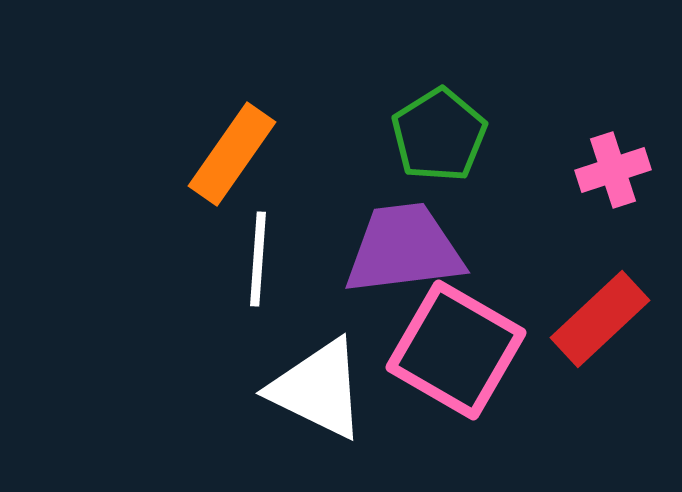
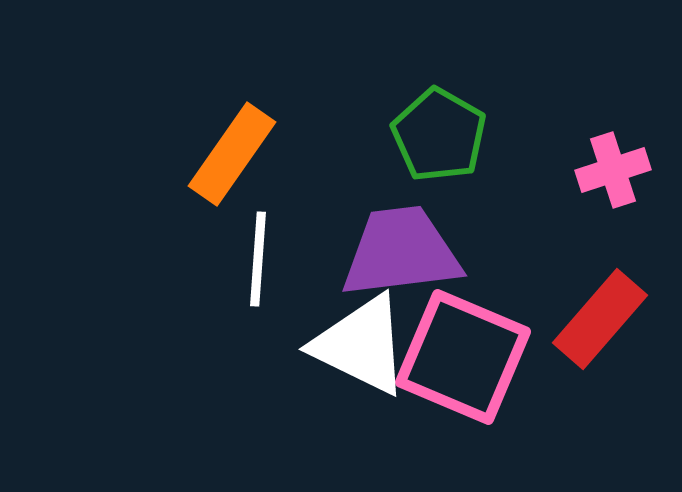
green pentagon: rotated 10 degrees counterclockwise
purple trapezoid: moved 3 px left, 3 px down
red rectangle: rotated 6 degrees counterclockwise
pink square: moved 7 px right, 7 px down; rotated 7 degrees counterclockwise
white triangle: moved 43 px right, 44 px up
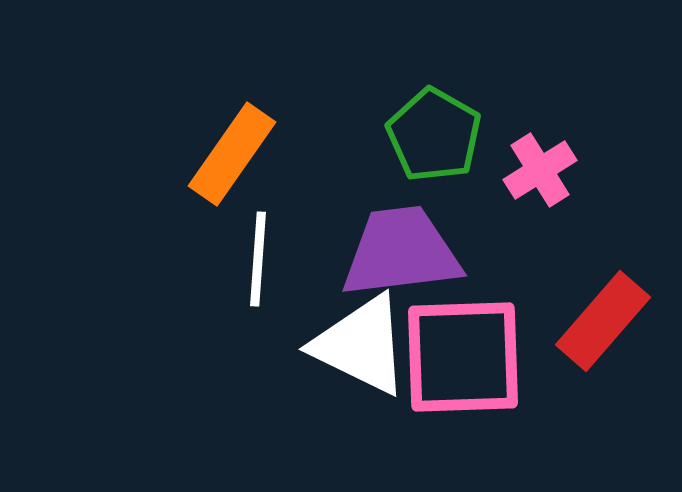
green pentagon: moved 5 px left
pink cross: moved 73 px left; rotated 14 degrees counterclockwise
red rectangle: moved 3 px right, 2 px down
pink square: rotated 25 degrees counterclockwise
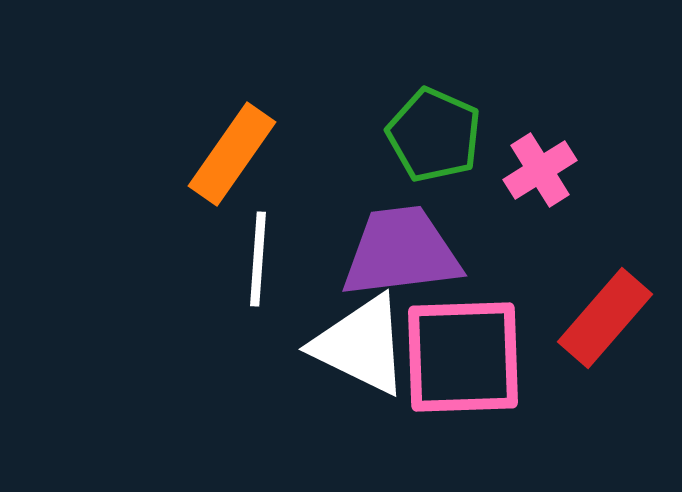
green pentagon: rotated 6 degrees counterclockwise
red rectangle: moved 2 px right, 3 px up
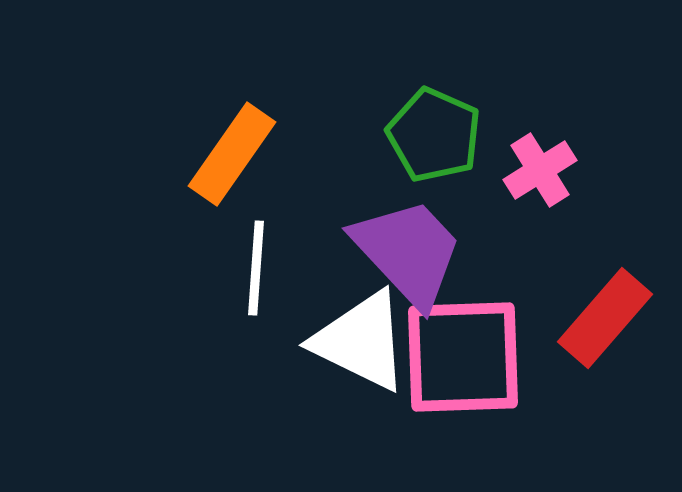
purple trapezoid: moved 7 px right; rotated 54 degrees clockwise
white line: moved 2 px left, 9 px down
white triangle: moved 4 px up
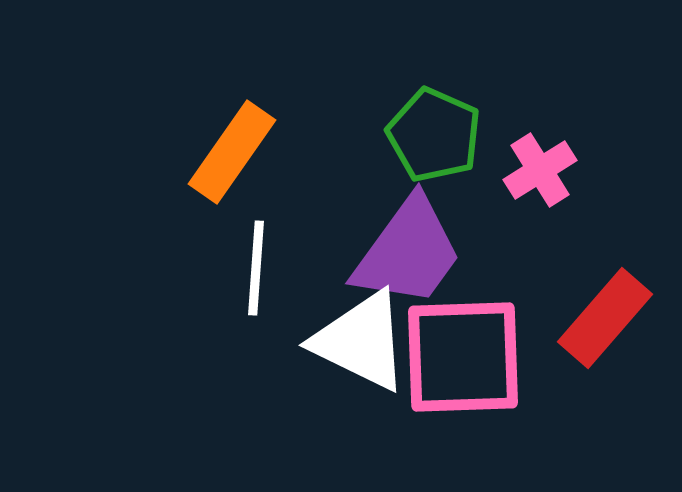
orange rectangle: moved 2 px up
purple trapezoid: rotated 79 degrees clockwise
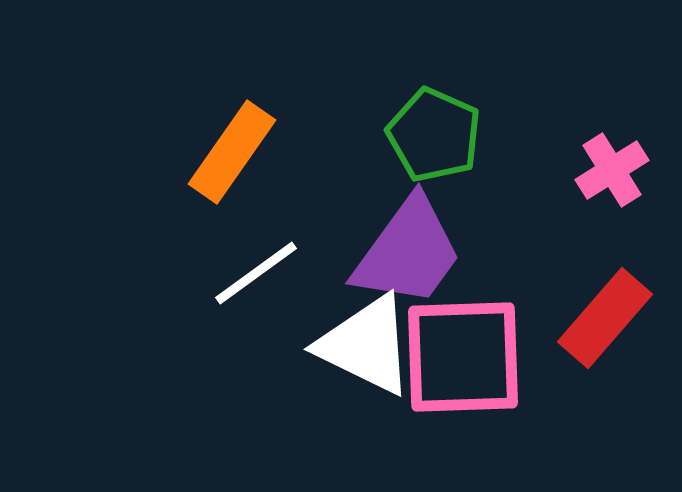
pink cross: moved 72 px right
white line: moved 5 px down; rotated 50 degrees clockwise
white triangle: moved 5 px right, 4 px down
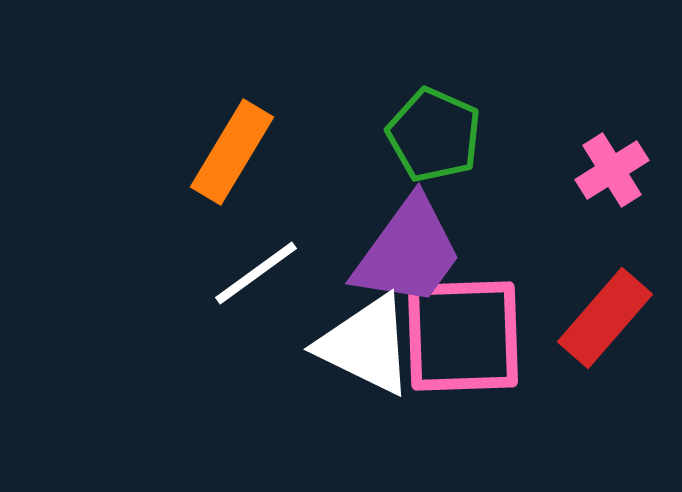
orange rectangle: rotated 4 degrees counterclockwise
pink square: moved 21 px up
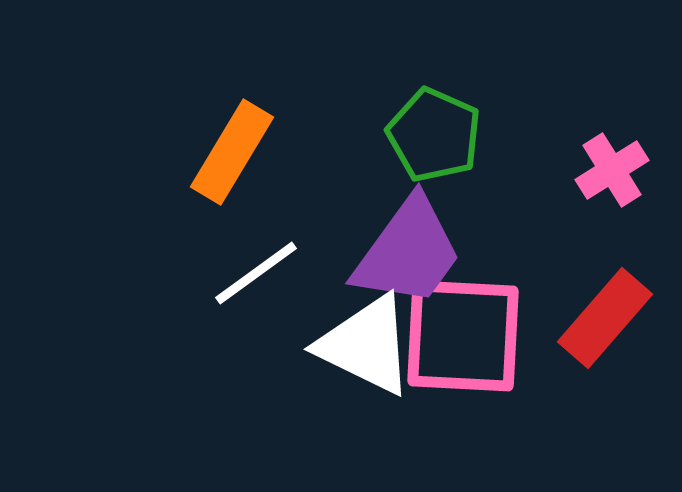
pink square: rotated 5 degrees clockwise
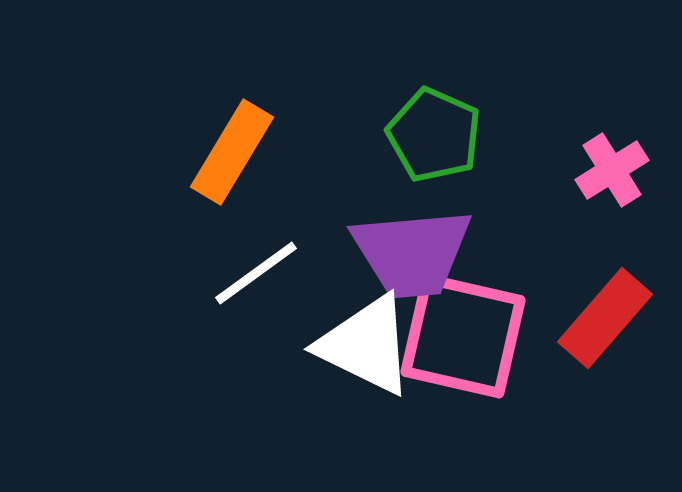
purple trapezoid: moved 4 px right, 1 px down; rotated 49 degrees clockwise
pink square: rotated 10 degrees clockwise
